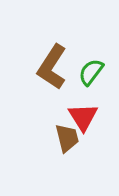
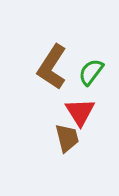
red triangle: moved 3 px left, 5 px up
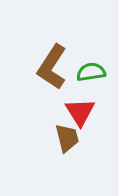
green semicircle: rotated 44 degrees clockwise
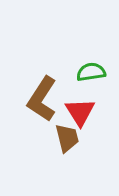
brown L-shape: moved 10 px left, 32 px down
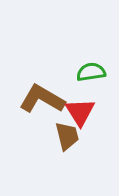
brown L-shape: rotated 87 degrees clockwise
brown trapezoid: moved 2 px up
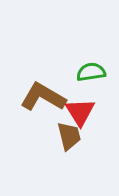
brown L-shape: moved 1 px right, 2 px up
brown trapezoid: moved 2 px right
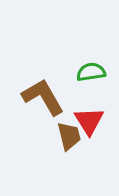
brown L-shape: rotated 30 degrees clockwise
red triangle: moved 9 px right, 9 px down
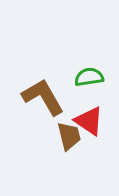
green semicircle: moved 2 px left, 5 px down
red triangle: rotated 24 degrees counterclockwise
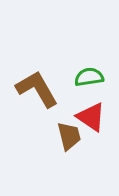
brown L-shape: moved 6 px left, 8 px up
red triangle: moved 2 px right, 4 px up
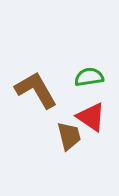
brown L-shape: moved 1 px left, 1 px down
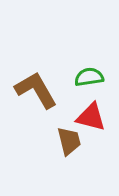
red triangle: rotated 20 degrees counterclockwise
brown trapezoid: moved 5 px down
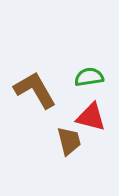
brown L-shape: moved 1 px left
